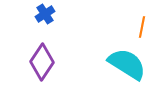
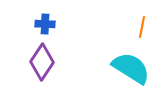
blue cross: moved 10 px down; rotated 36 degrees clockwise
cyan semicircle: moved 4 px right, 4 px down
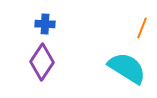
orange line: moved 1 px down; rotated 10 degrees clockwise
cyan semicircle: moved 4 px left
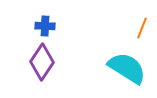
blue cross: moved 2 px down
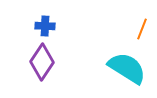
orange line: moved 1 px down
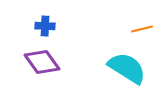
orange line: rotated 55 degrees clockwise
purple diamond: rotated 69 degrees counterclockwise
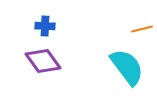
purple diamond: moved 1 px right, 1 px up
cyan semicircle: moved 1 px up; rotated 21 degrees clockwise
